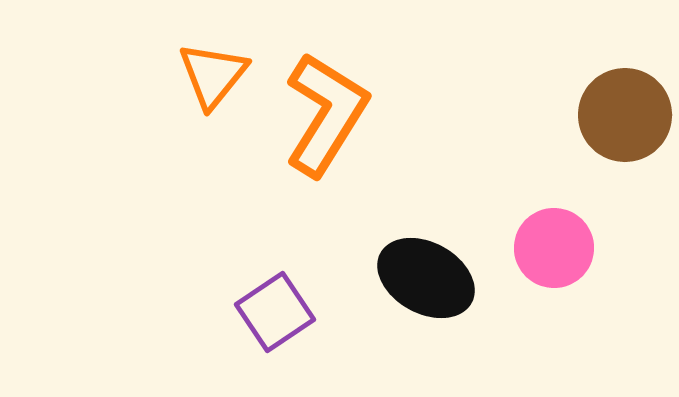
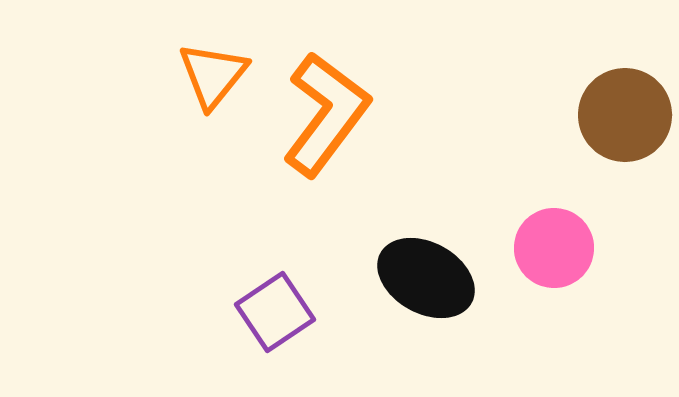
orange L-shape: rotated 5 degrees clockwise
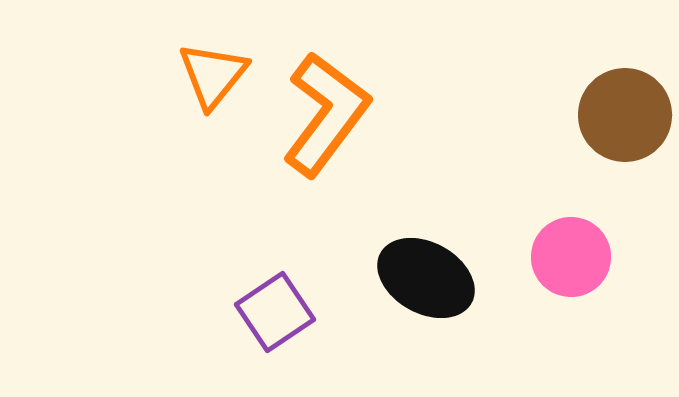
pink circle: moved 17 px right, 9 px down
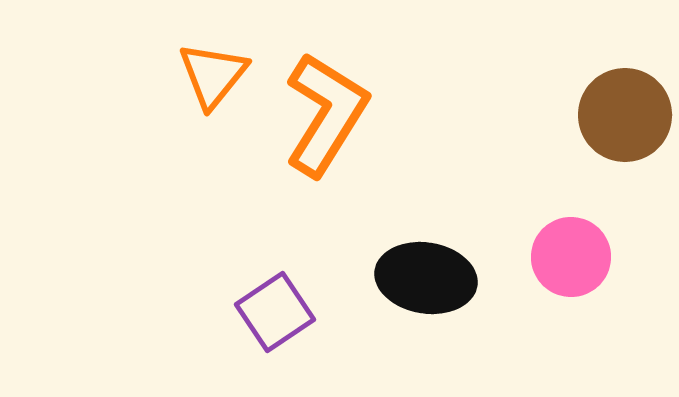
orange L-shape: rotated 5 degrees counterclockwise
black ellipse: rotated 20 degrees counterclockwise
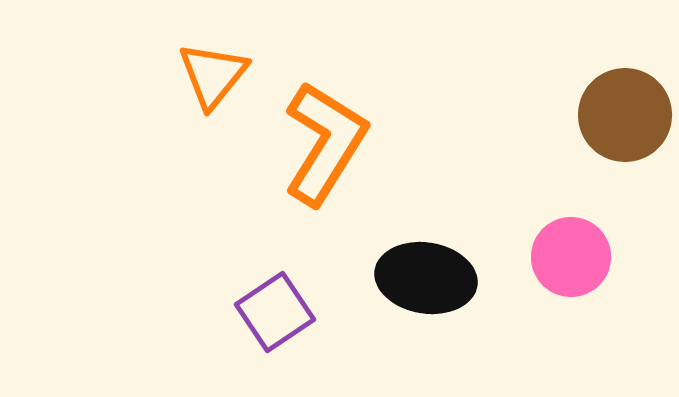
orange L-shape: moved 1 px left, 29 px down
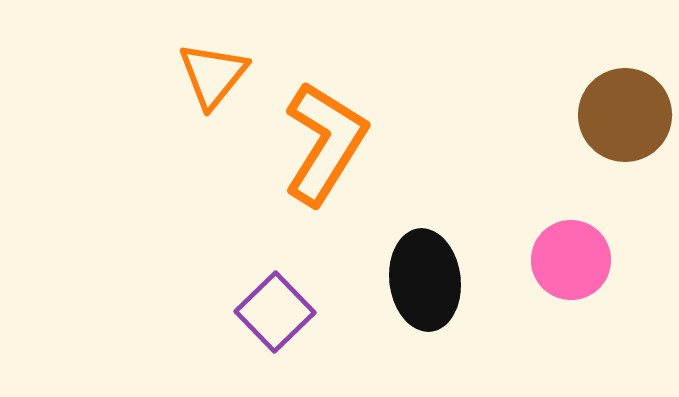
pink circle: moved 3 px down
black ellipse: moved 1 px left, 2 px down; rotated 74 degrees clockwise
purple square: rotated 10 degrees counterclockwise
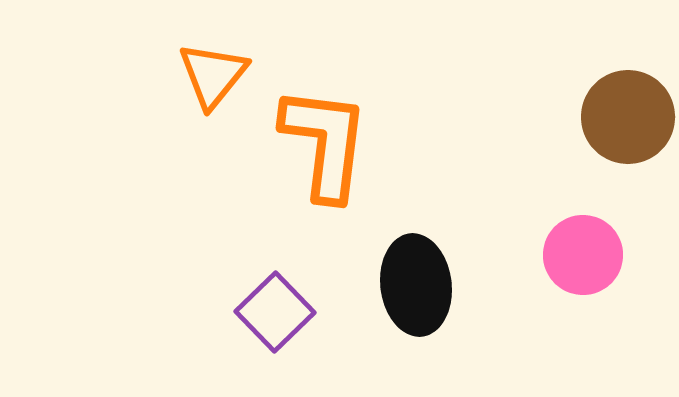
brown circle: moved 3 px right, 2 px down
orange L-shape: rotated 25 degrees counterclockwise
pink circle: moved 12 px right, 5 px up
black ellipse: moved 9 px left, 5 px down
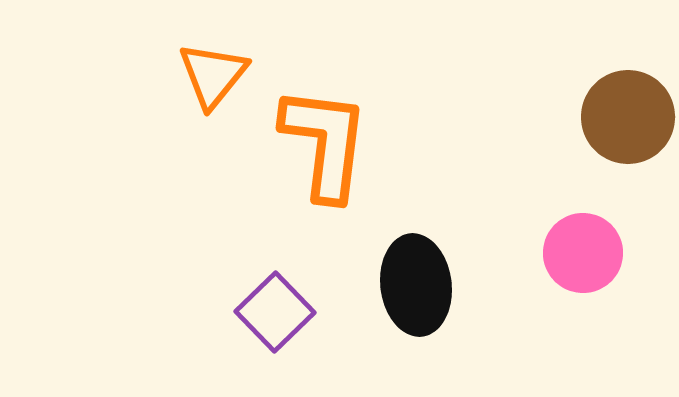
pink circle: moved 2 px up
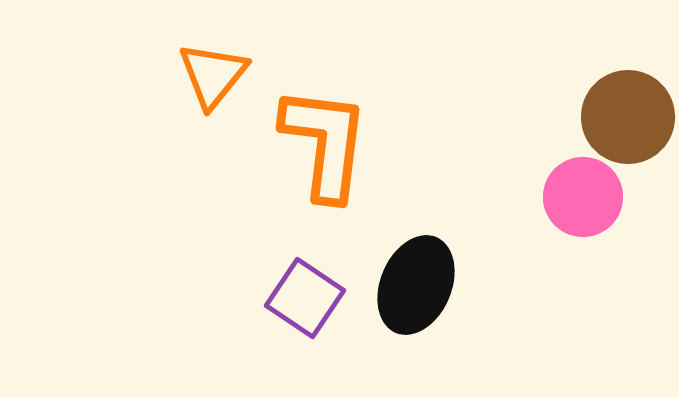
pink circle: moved 56 px up
black ellipse: rotated 30 degrees clockwise
purple square: moved 30 px right, 14 px up; rotated 12 degrees counterclockwise
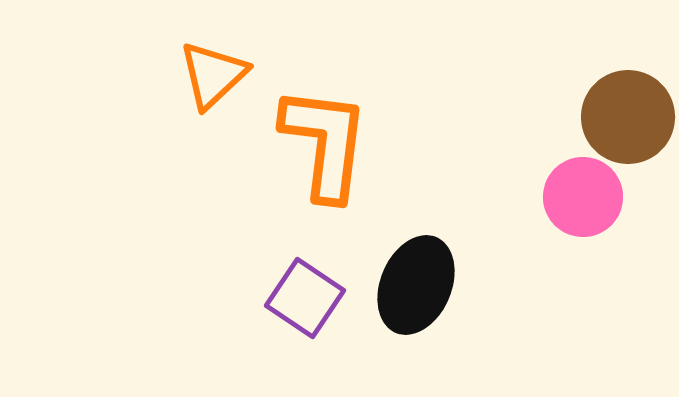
orange triangle: rotated 8 degrees clockwise
